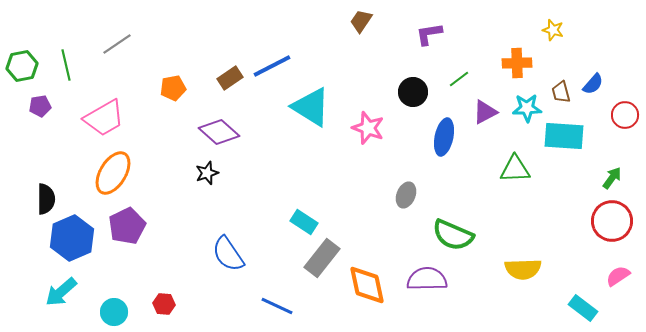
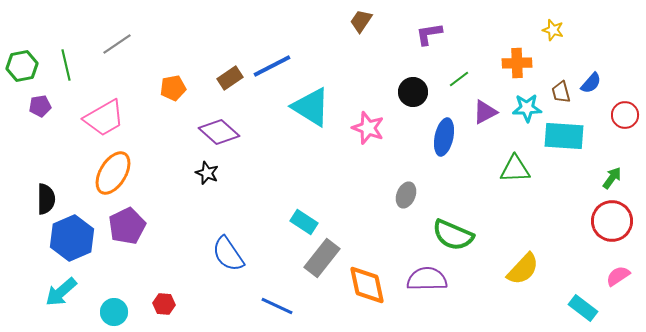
blue semicircle at (593, 84): moved 2 px left, 1 px up
black star at (207, 173): rotated 30 degrees counterclockwise
yellow semicircle at (523, 269): rotated 45 degrees counterclockwise
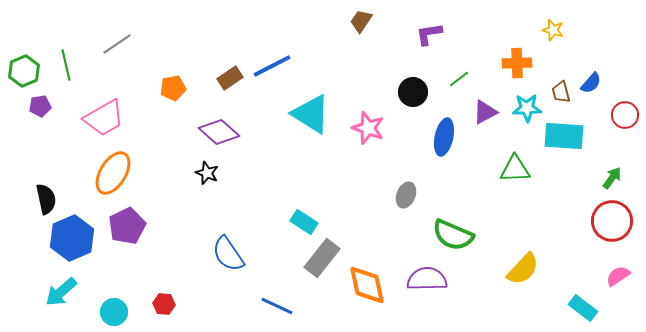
green hexagon at (22, 66): moved 2 px right, 5 px down; rotated 12 degrees counterclockwise
cyan triangle at (311, 107): moved 7 px down
black semicircle at (46, 199): rotated 12 degrees counterclockwise
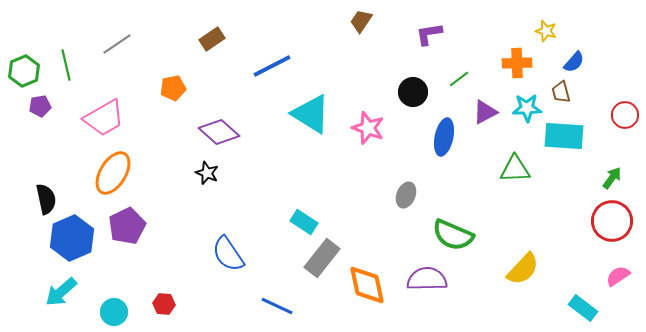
yellow star at (553, 30): moved 7 px left, 1 px down
brown rectangle at (230, 78): moved 18 px left, 39 px up
blue semicircle at (591, 83): moved 17 px left, 21 px up
